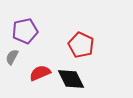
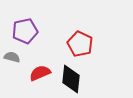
red pentagon: moved 1 px left, 1 px up
gray semicircle: rotated 77 degrees clockwise
black diamond: rotated 32 degrees clockwise
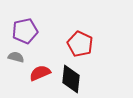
gray semicircle: moved 4 px right
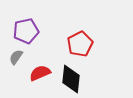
purple pentagon: moved 1 px right
red pentagon: rotated 20 degrees clockwise
gray semicircle: rotated 70 degrees counterclockwise
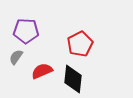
purple pentagon: rotated 15 degrees clockwise
red semicircle: moved 2 px right, 2 px up
black diamond: moved 2 px right
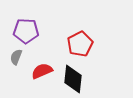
gray semicircle: rotated 14 degrees counterclockwise
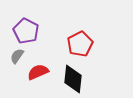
purple pentagon: rotated 25 degrees clockwise
gray semicircle: moved 1 px right, 1 px up; rotated 14 degrees clockwise
red semicircle: moved 4 px left, 1 px down
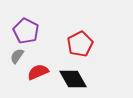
black diamond: rotated 36 degrees counterclockwise
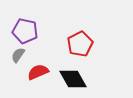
purple pentagon: moved 1 px left; rotated 15 degrees counterclockwise
gray semicircle: moved 1 px right, 1 px up
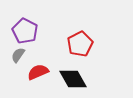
purple pentagon: rotated 15 degrees clockwise
